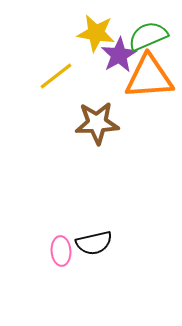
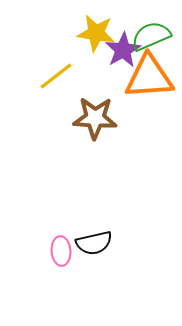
green semicircle: moved 3 px right
purple star: moved 4 px right, 5 px up
brown star: moved 2 px left, 5 px up; rotated 6 degrees clockwise
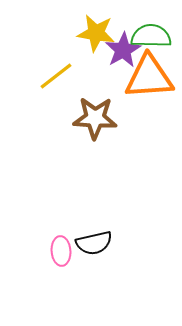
green semicircle: rotated 24 degrees clockwise
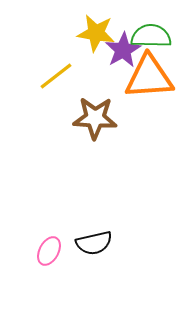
pink ellipse: moved 12 px left; rotated 32 degrees clockwise
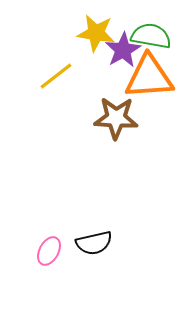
green semicircle: rotated 9 degrees clockwise
brown star: moved 21 px right
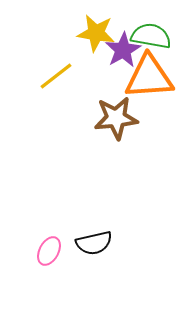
brown star: rotated 9 degrees counterclockwise
